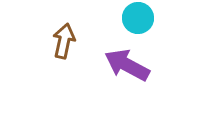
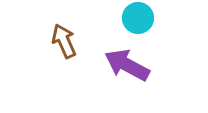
brown arrow: rotated 36 degrees counterclockwise
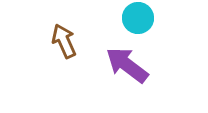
purple arrow: rotated 9 degrees clockwise
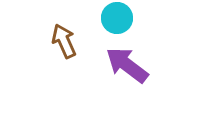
cyan circle: moved 21 px left
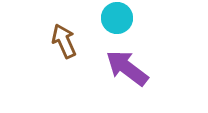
purple arrow: moved 3 px down
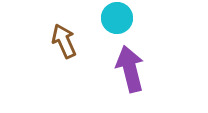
purple arrow: moved 3 px right, 1 px down; rotated 39 degrees clockwise
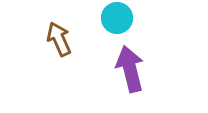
brown arrow: moved 5 px left, 2 px up
